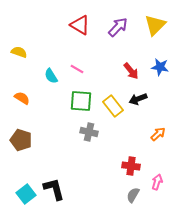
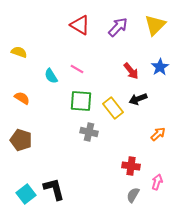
blue star: rotated 30 degrees clockwise
yellow rectangle: moved 2 px down
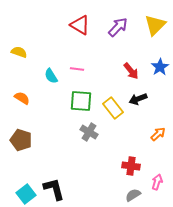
pink line: rotated 24 degrees counterclockwise
gray cross: rotated 18 degrees clockwise
gray semicircle: rotated 28 degrees clockwise
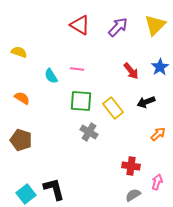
black arrow: moved 8 px right, 3 px down
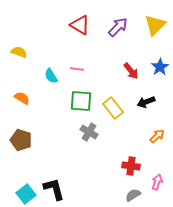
orange arrow: moved 1 px left, 2 px down
